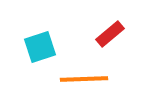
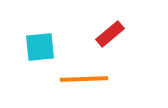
cyan square: rotated 12 degrees clockwise
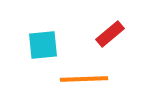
cyan square: moved 3 px right, 2 px up
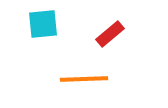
cyan square: moved 21 px up
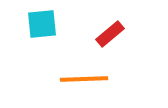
cyan square: moved 1 px left
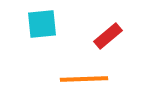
red rectangle: moved 2 px left, 2 px down
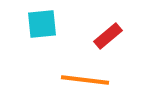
orange line: moved 1 px right, 1 px down; rotated 9 degrees clockwise
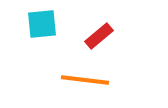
red rectangle: moved 9 px left
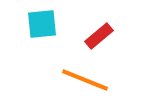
orange line: rotated 15 degrees clockwise
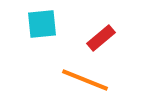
red rectangle: moved 2 px right, 2 px down
